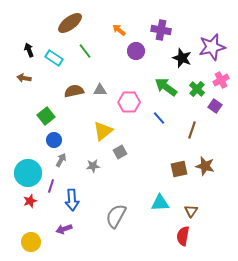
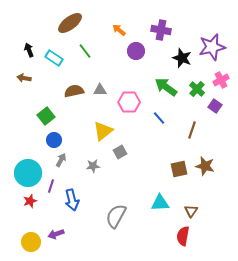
blue arrow: rotated 10 degrees counterclockwise
purple arrow: moved 8 px left, 5 px down
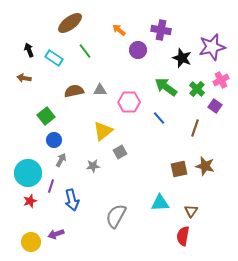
purple circle: moved 2 px right, 1 px up
brown line: moved 3 px right, 2 px up
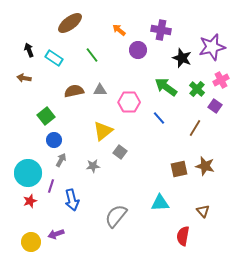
green line: moved 7 px right, 4 px down
brown line: rotated 12 degrees clockwise
gray square: rotated 24 degrees counterclockwise
brown triangle: moved 12 px right; rotated 16 degrees counterclockwise
gray semicircle: rotated 10 degrees clockwise
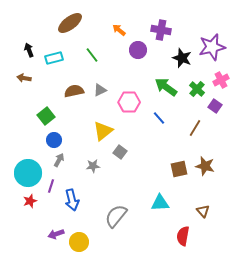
cyan rectangle: rotated 48 degrees counterclockwise
gray triangle: rotated 24 degrees counterclockwise
gray arrow: moved 2 px left
yellow circle: moved 48 px right
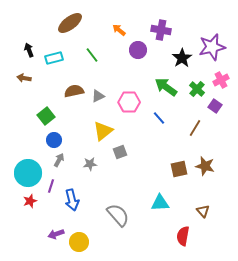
black star: rotated 18 degrees clockwise
gray triangle: moved 2 px left, 6 px down
gray square: rotated 32 degrees clockwise
gray star: moved 3 px left, 2 px up
gray semicircle: moved 2 px right, 1 px up; rotated 100 degrees clockwise
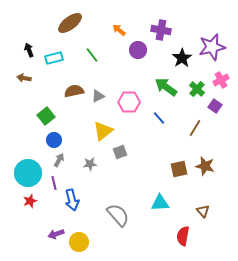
purple line: moved 3 px right, 3 px up; rotated 32 degrees counterclockwise
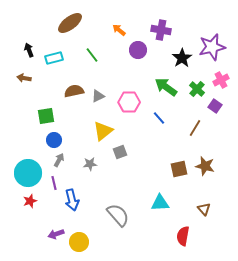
green square: rotated 30 degrees clockwise
brown triangle: moved 1 px right, 2 px up
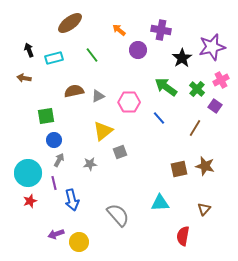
brown triangle: rotated 24 degrees clockwise
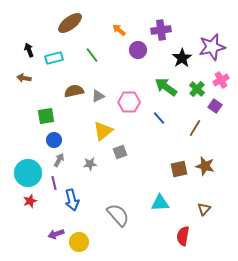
purple cross: rotated 18 degrees counterclockwise
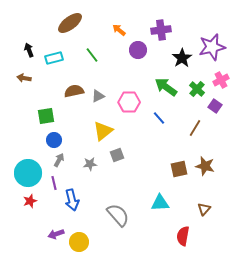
gray square: moved 3 px left, 3 px down
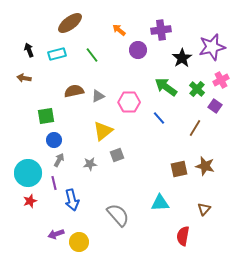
cyan rectangle: moved 3 px right, 4 px up
